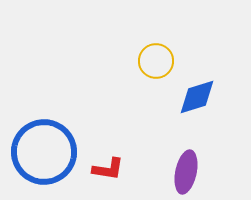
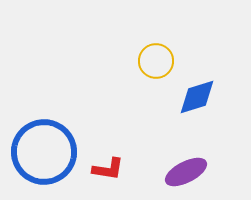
purple ellipse: rotated 51 degrees clockwise
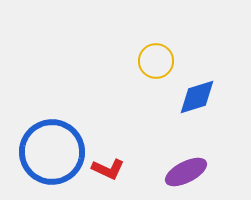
blue circle: moved 8 px right
red L-shape: rotated 16 degrees clockwise
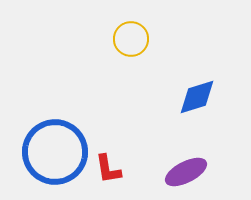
yellow circle: moved 25 px left, 22 px up
blue circle: moved 3 px right
red L-shape: rotated 56 degrees clockwise
